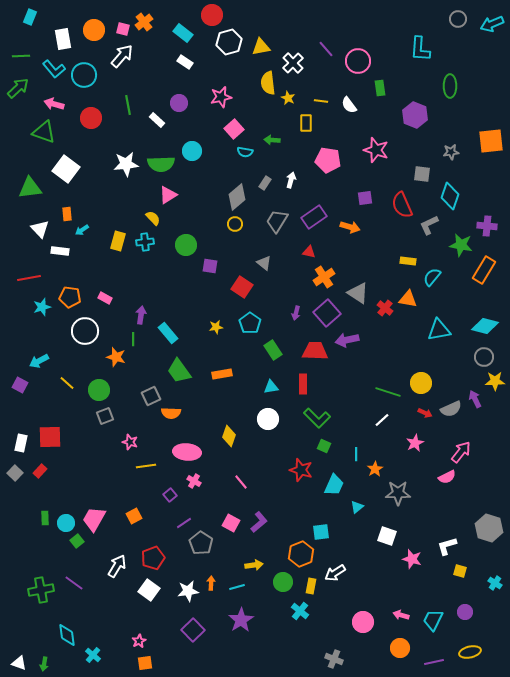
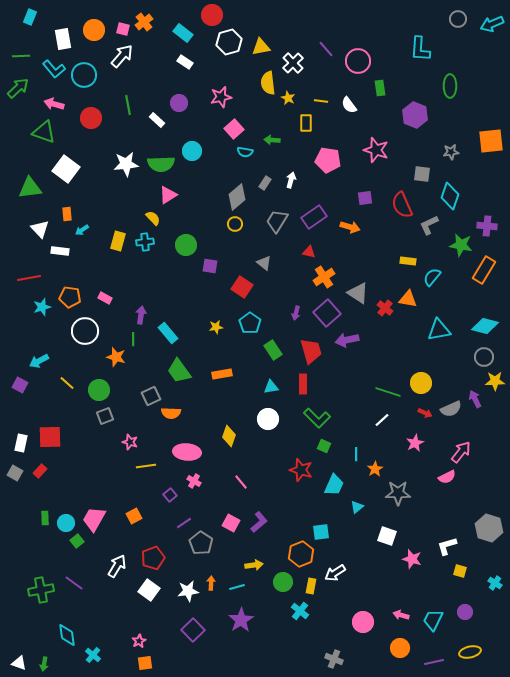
red trapezoid at (315, 351): moved 4 px left; rotated 72 degrees clockwise
gray square at (15, 473): rotated 14 degrees counterclockwise
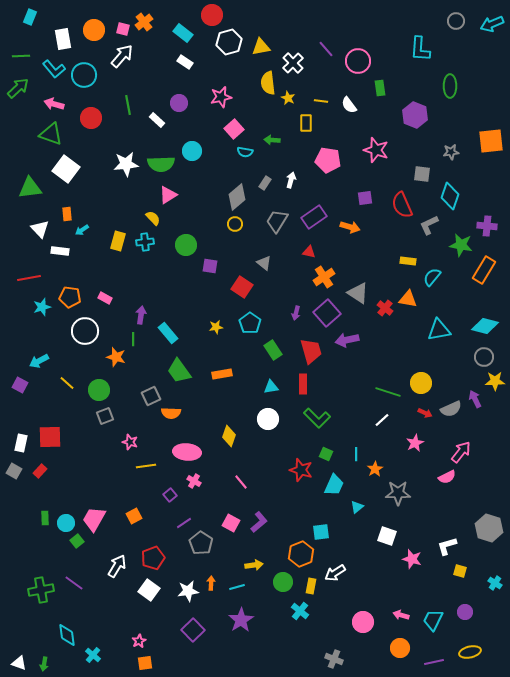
gray circle at (458, 19): moved 2 px left, 2 px down
green triangle at (44, 132): moved 7 px right, 2 px down
green square at (324, 446): moved 2 px right, 8 px down
gray square at (15, 473): moved 1 px left, 2 px up
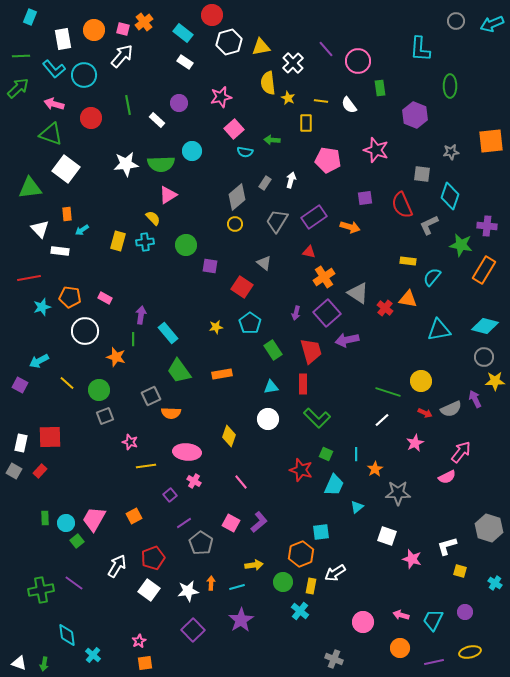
yellow circle at (421, 383): moved 2 px up
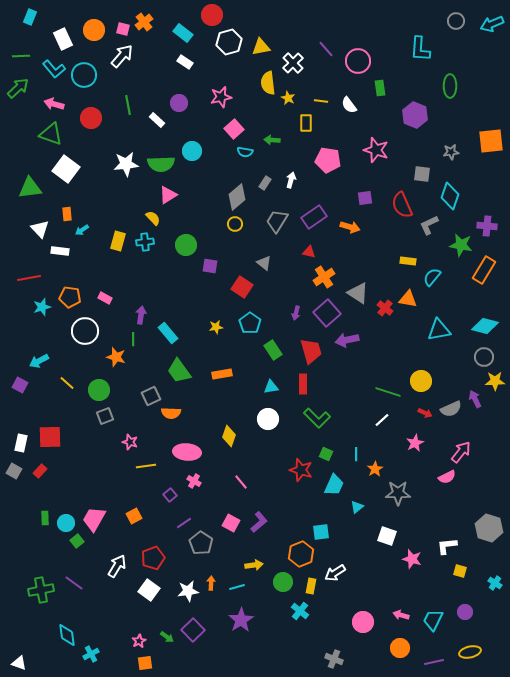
white rectangle at (63, 39): rotated 15 degrees counterclockwise
white L-shape at (447, 546): rotated 10 degrees clockwise
cyan cross at (93, 655): moved 2 px left, 1 px up; rotated 21 degrees clockwise
green arrow at (44, 664): moved 123 px right, 27 px up; rotated 64 degrees counterclockwise
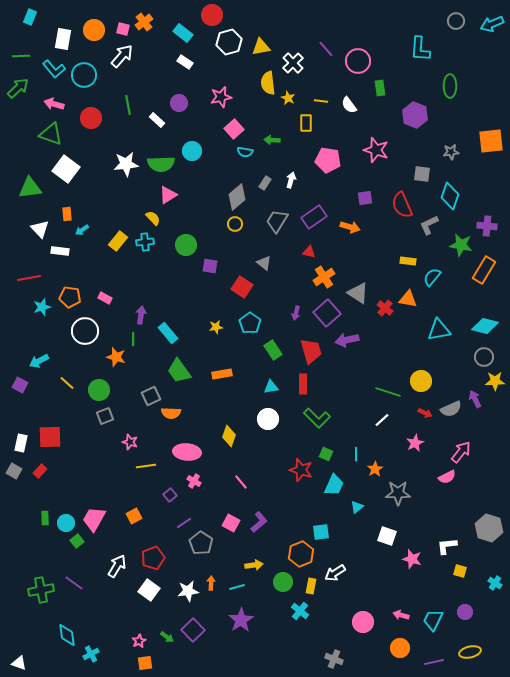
white rectangle at (63, 39): rotated 35 degrees clockwise
yellow rectangle at (118, 241): rotated 24 degrees clockwise
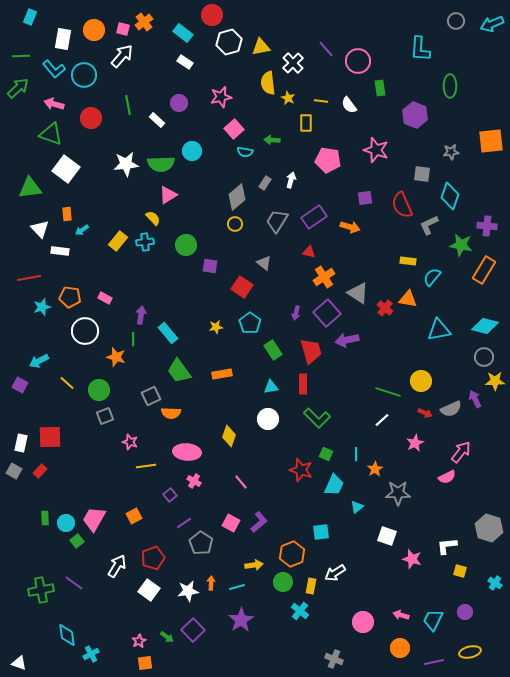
orange hexagon at (301, 554): moved 9 px left
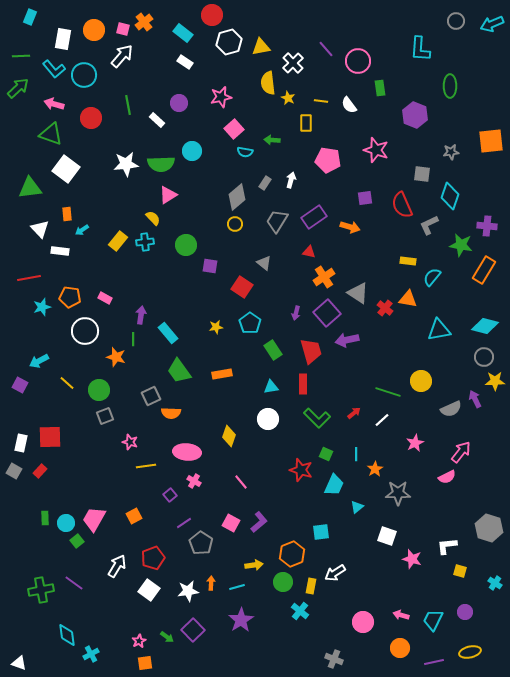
red arrow at (425, 413): moved 71 px left; rotated 64 degrees counterclockwise
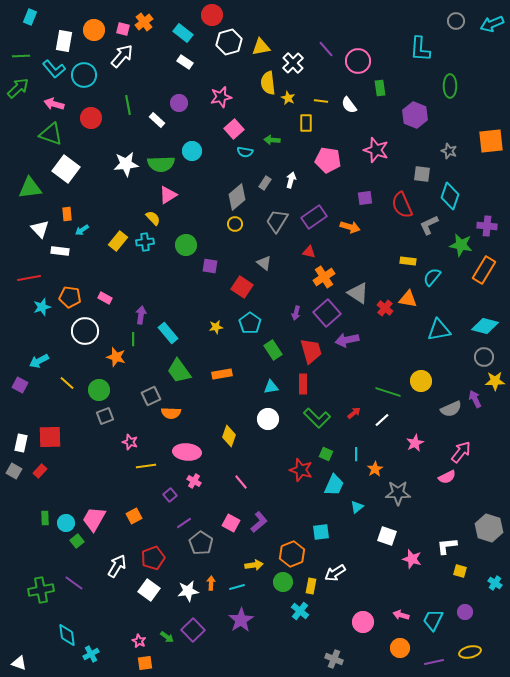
white rectangle at (63, 39): moved 1 px right, 2 px down
gray star at (451, 152): moved 2 px left, 1 px up; rotated 28 degrees clockwise
pink star at (139, 641): rotated 16 degrees counterclockwise
